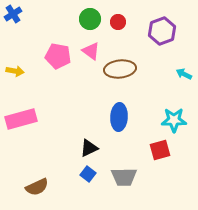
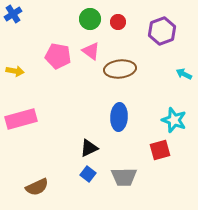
cyan star: rotated 20 degrees clockwise
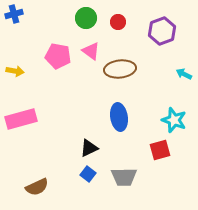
blue cross: moved 1 px right; rotated 18 degrees clockwise
green circle: moved 4 px left, 1 px up
blue ellipse: rotated 12 degrees counterclockwise
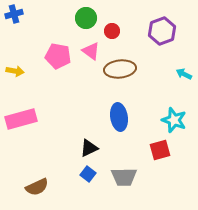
red circle: moved 6 px left, 9 px down
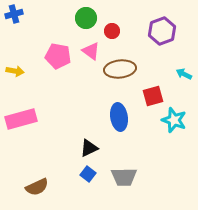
red square: moved 7 px left, 54 px up
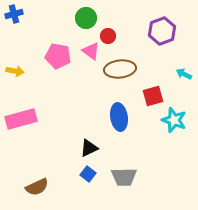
red circle: moved 4 px left, 5 px down
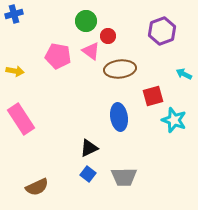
green circle: moved 3 px down
pink rectangle: rotated 72 degrees clockwise
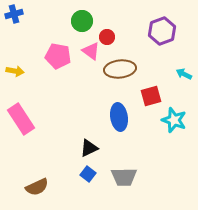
green circle: moved 4 px left
red circle: moved 1 px left, 1 px down
red square: moved 2 px left
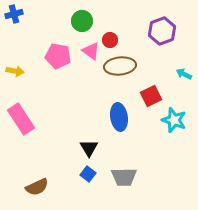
red circle: moved 3 px right, 3 px down
brown ellipse: moved 3 px up
red square: rotated 10 degrees counterclockwise
black triangle: rotated 36 degrees counterclockwise
